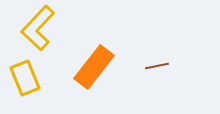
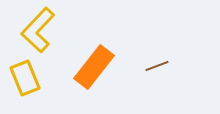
yellow L-shape: moved 2 px down
brown line: rotated 10 degrees counterclockwise
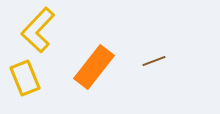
brown line: moved 3 px left, 5 px up
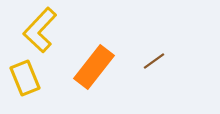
yellow L-shape: moved 2 px right
brown line: rotated 15 degrees counterclockwise
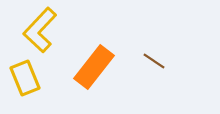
brown line: rotated 70 degrees clockwise
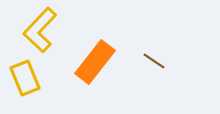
orange rectangle: moved 1 px right, 5 px up
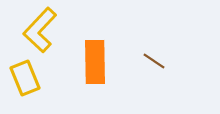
orange rectangle: rotated 39 degrees counterclockwise
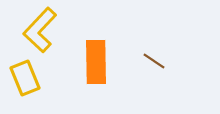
orange rectangle: moved 1 px right
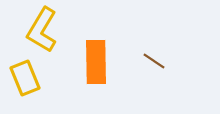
yellow L-shape: moved 2 px right; rotated 12 degrees counterclockwise
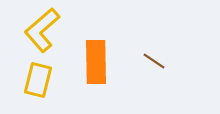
yellow L-shape: rotated 18 degrees clockwise
yellow rectangle: moved 13 px right, 2 px down; rotated 36 degrees clockwise
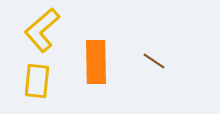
yellow rectangle: moved 1 px left, 1 px down; rotated 8 degrees counterclockwise
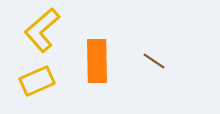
orange rectangle: moved 1 px right, 1 px up
yellow rectangle: rotated 60 degrees clockwise
